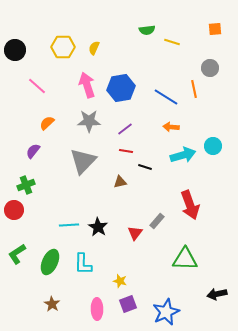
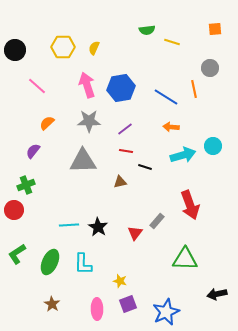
gray triangle: rotated 44 degrees clockwise
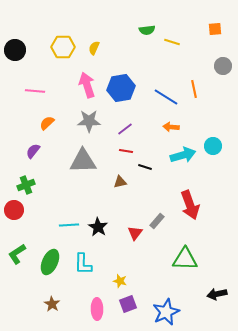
gray circle: moved 13 px right, 2 px up
pink line: moved 2 px left, 5 px down; rotated 36 degrees counterclockwise
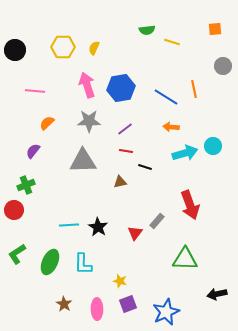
cyan arrow: moved 2 px right, 2 px up
brown star: moved 12 px right
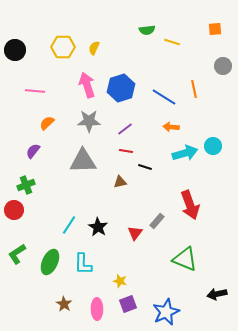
blue hexagon: rotated 8 degrees counterclockwise
blue line: moved 2 px left
cyan line: rotated 54 degrees counterclockwise
green triangle: rotated 20 degrees clockwise
